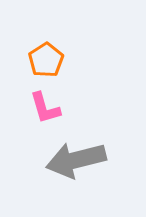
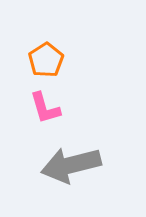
gray arrow: moved 5 px left, 5 px down
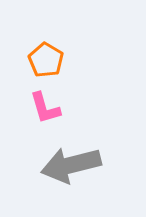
orange pentagon: rotated 8 degrees counterclockwise
